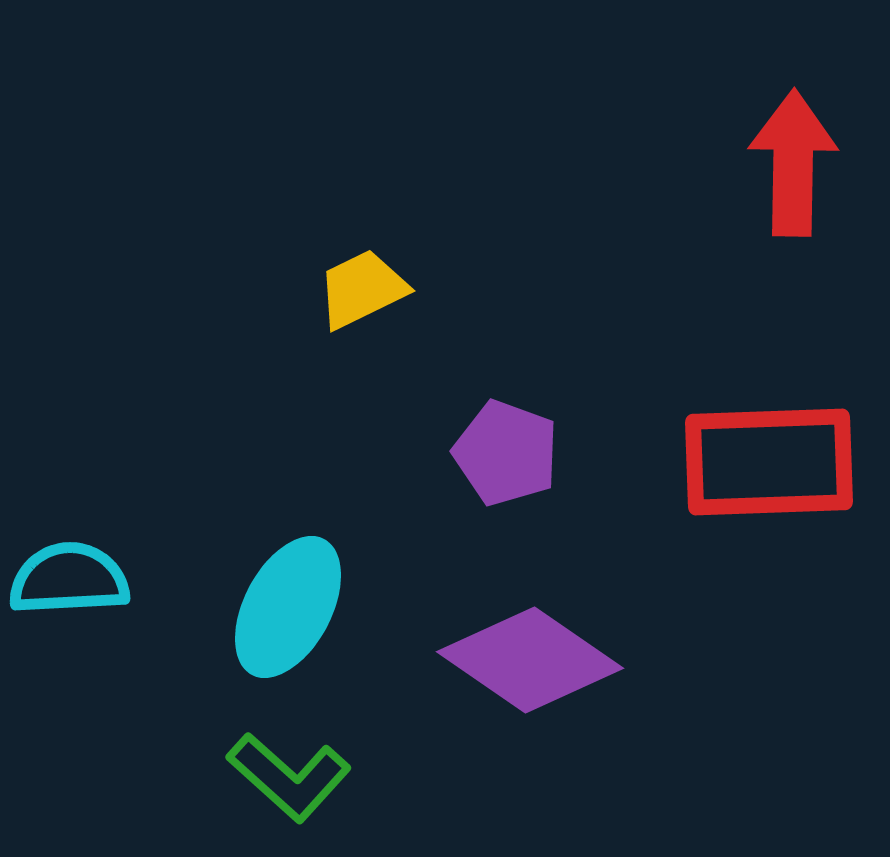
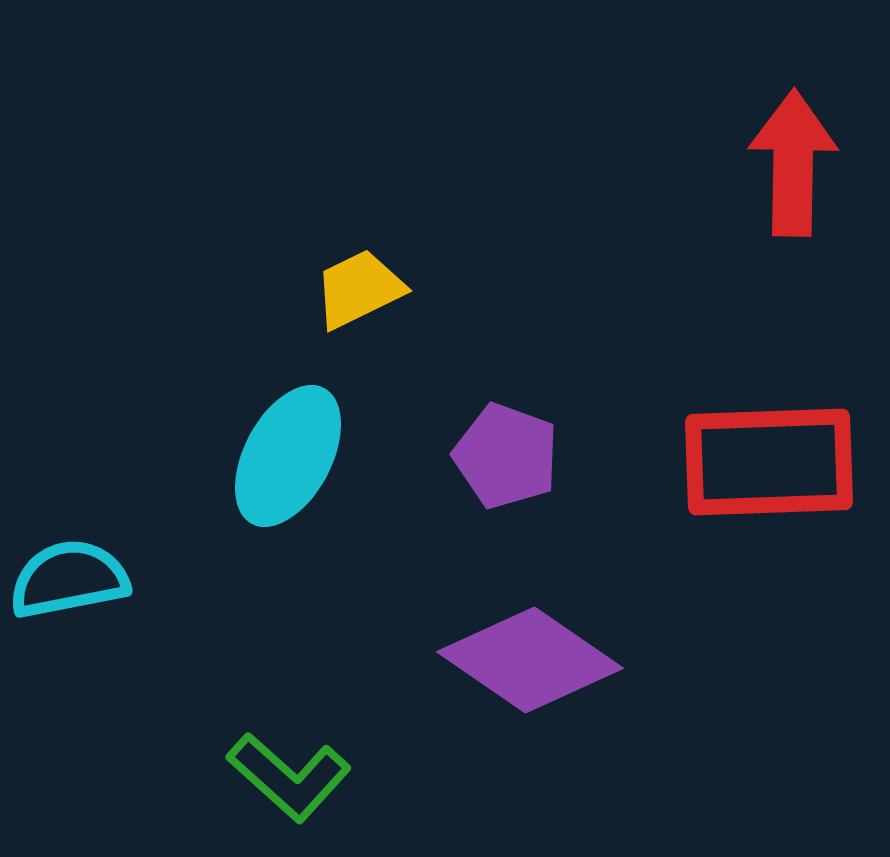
yellow trapezoid: moved 3 px left
purple pentagon: moved 3 px down
cyan semicircle: rotated 8 degrees counterclockwise
cyan ellipse: moved 151 px up
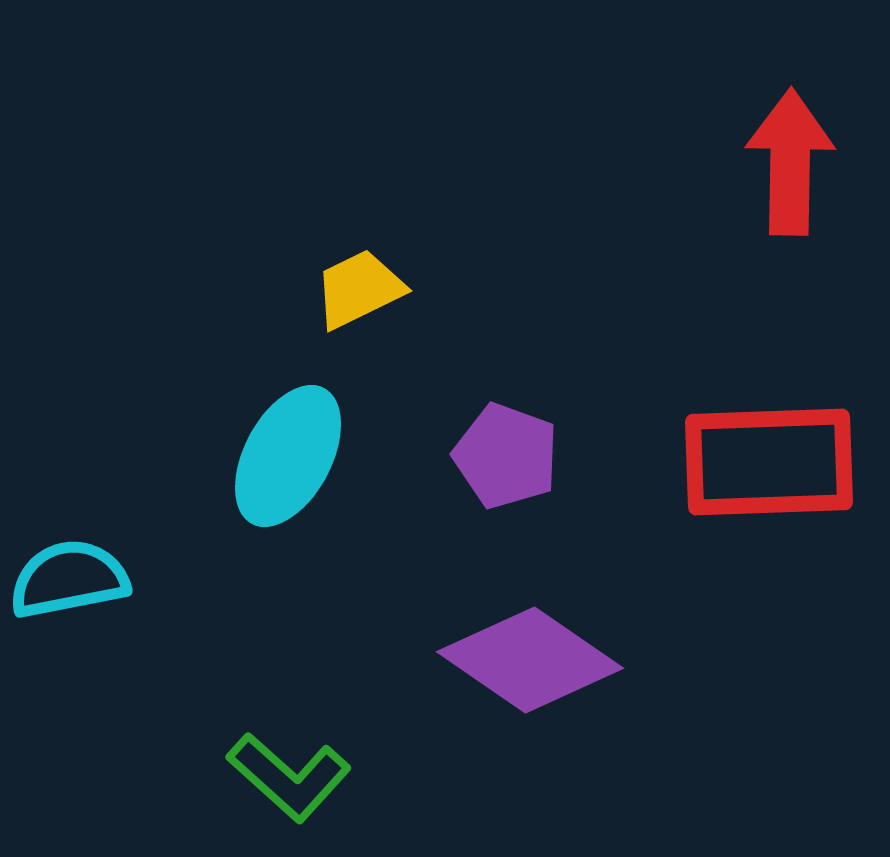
red arrow: moved 3 px left, 1 px up
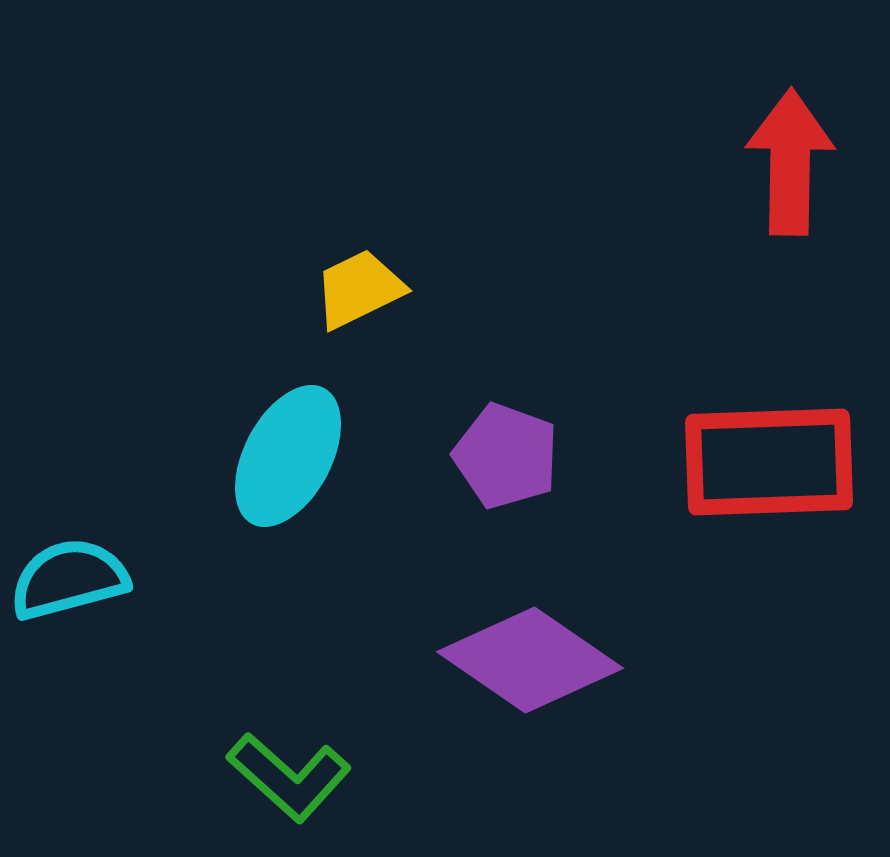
cyan semicircle: rotated 4 degrees counterclockwise
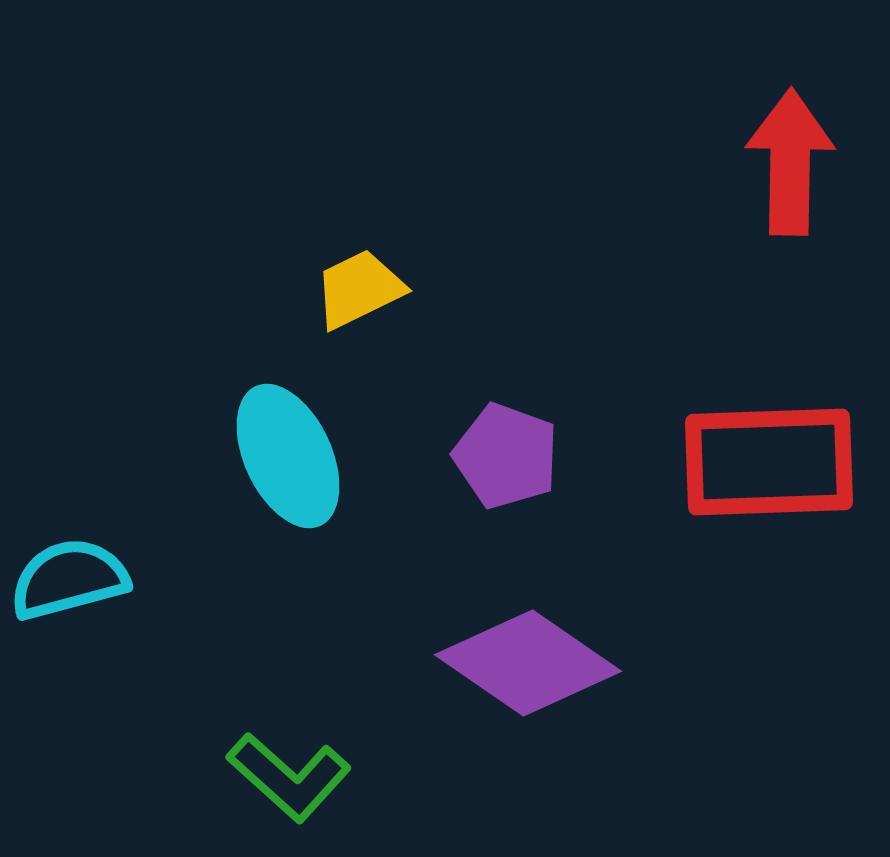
cyan ellipse: rotated 53 degrees counterclockwise
purple diamond: moved 2 px left, 3 px down
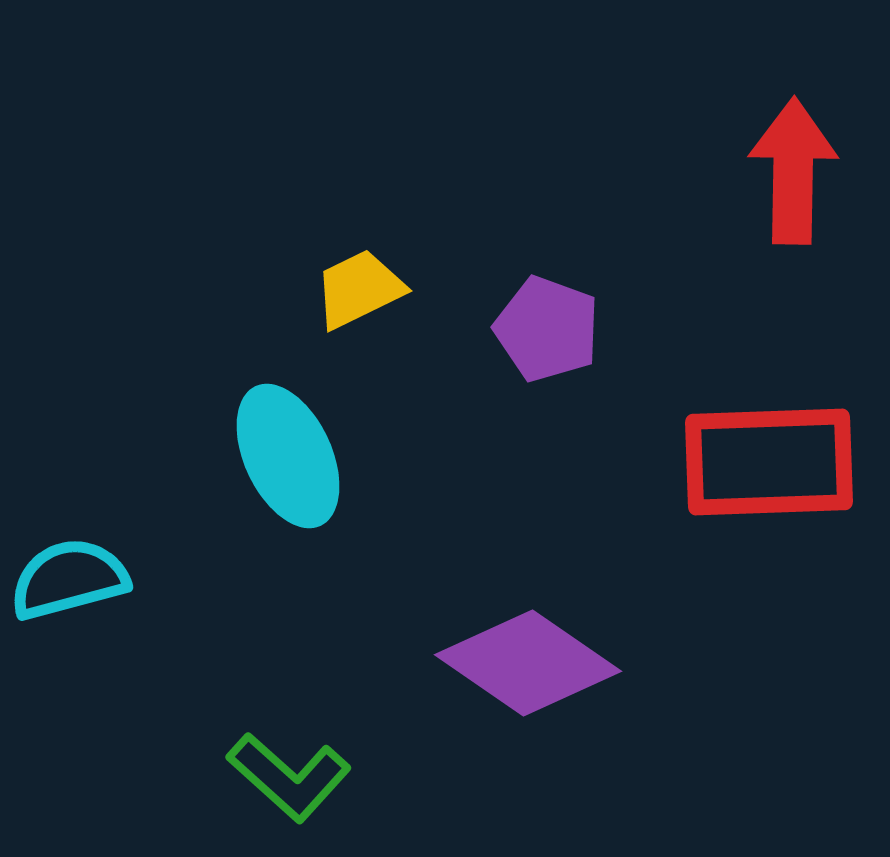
red arrow: moved 3 px right, 9 px down
purple pentagon: moved 41 px right, 127 px up
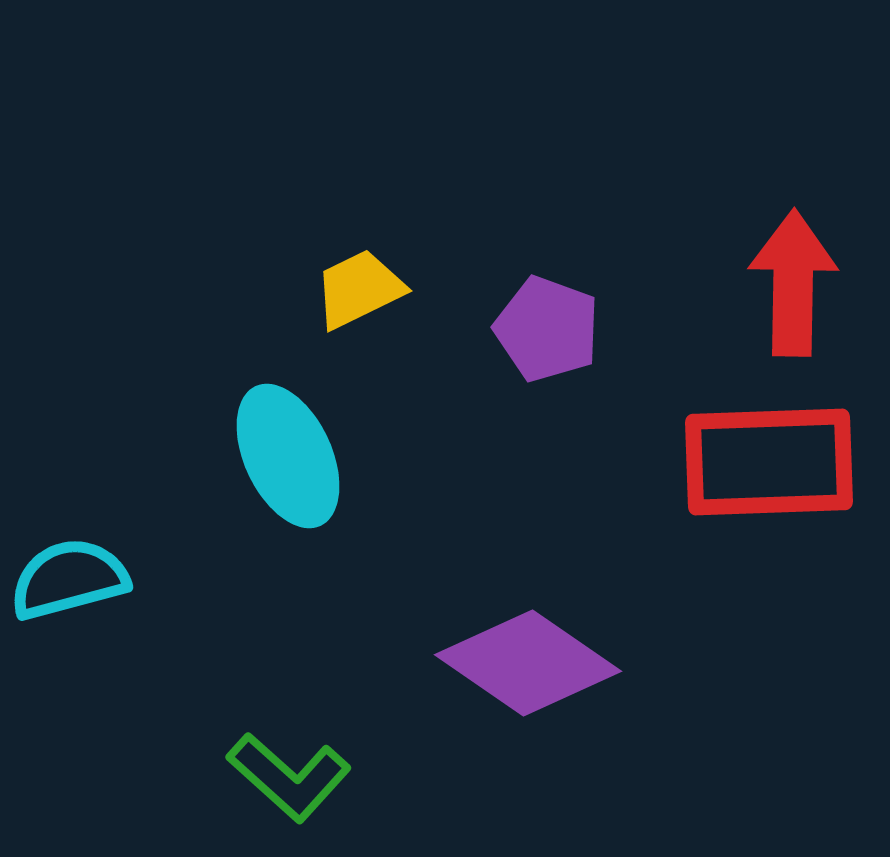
red arrow: moved 112 px down
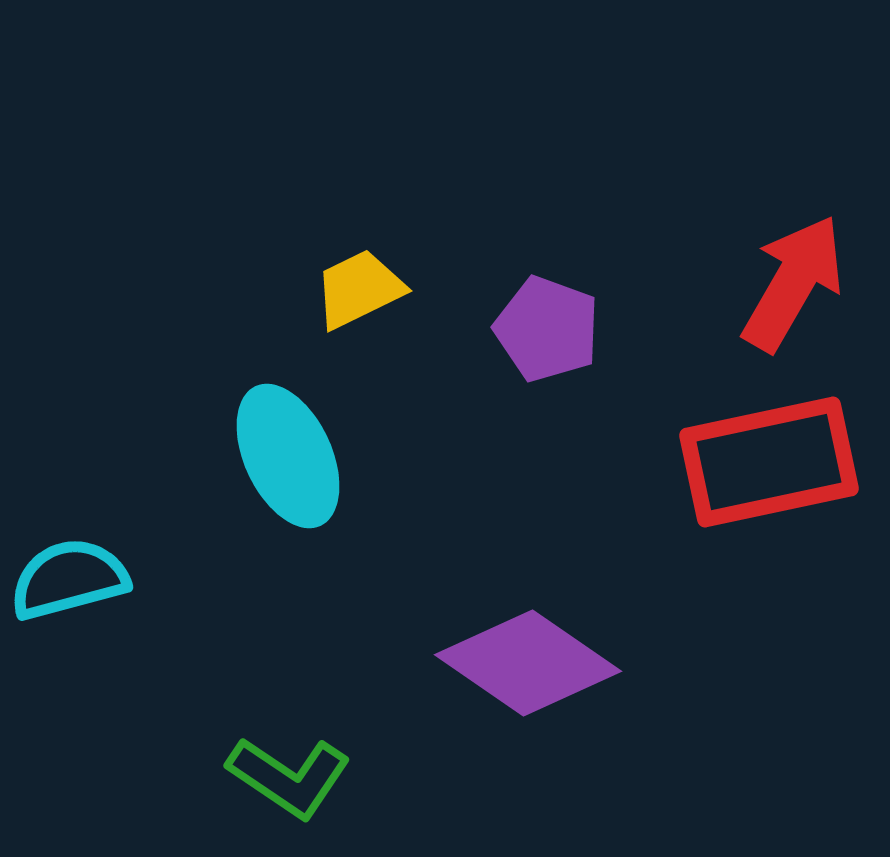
red arrow: rotated 29 degrees clockwise
red rectangle: rotated 10 degrees counterclockwise
green L-shape: rotated 8 degrees counterclockwise
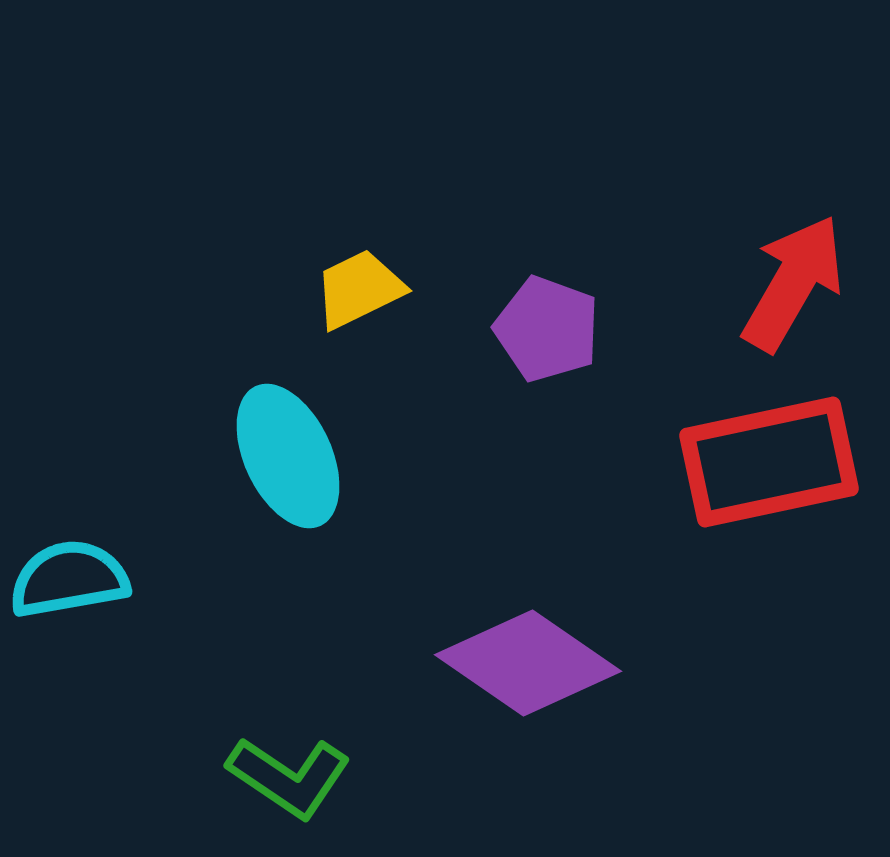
cyan semicircle: rotated 5 degrees clockwise
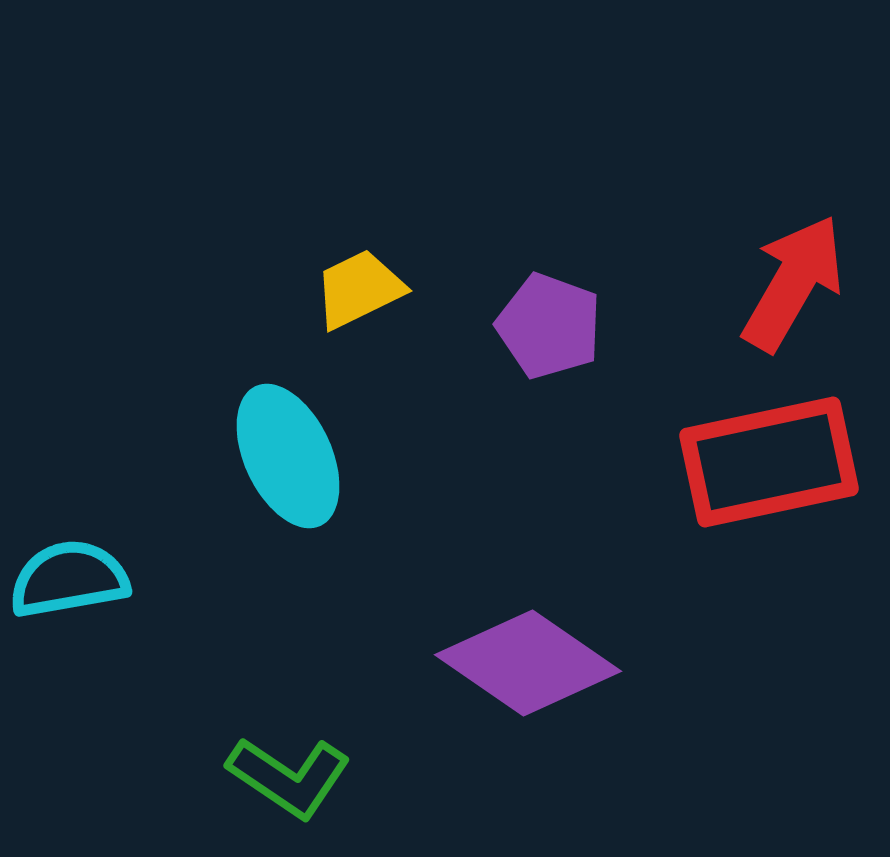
purple pentagon: moved 2 px right, 3 px up
